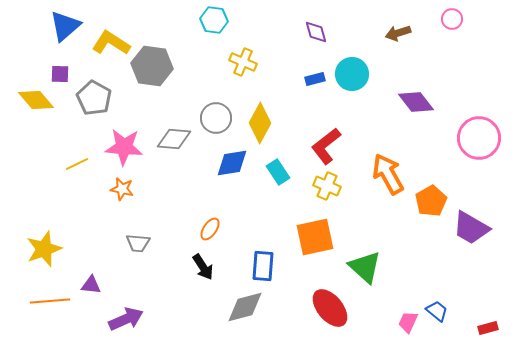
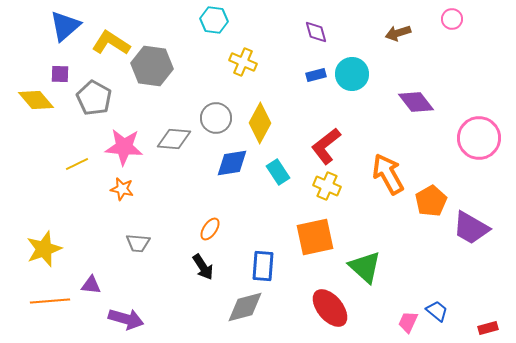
blue rectangle at (315, 79): moved 1 px right, 4 px up
purple arrow at (126, 319): rotated 40 degrees clockwise
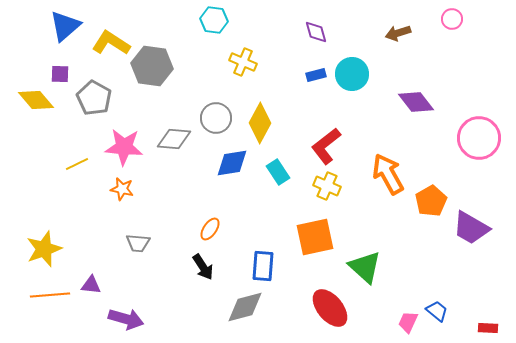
orange line at (50, 301): moved 6 px up
red rectangle at (488, 328): rotated 18 degrees clockwise
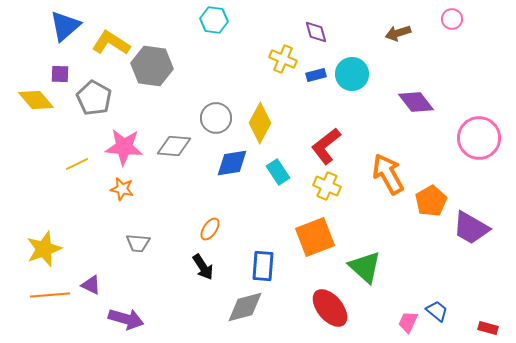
yellow cross at (243, 62): moved 40 px right, 3 px up
gray diamond at (174, 139): moved 7 px down
orange square at (315, 237): rotated 9 degrees counterclockwise
purple triangle at (91, 285): rotated 20 degrees clockwise
red rectangle at (488, 328): rotated 12 degrees clockwise
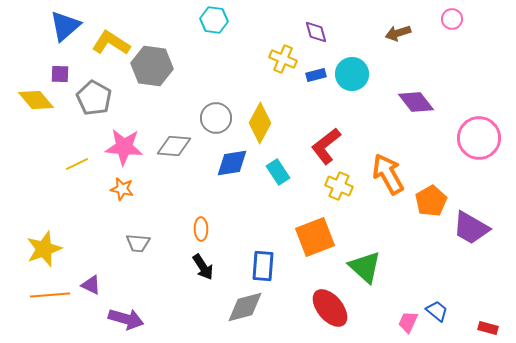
yellow cross at (327, 186): moved 12 px right
orange ellipse at (210, 229): moved 9 px left; rotated 35 degrees counterclockwise
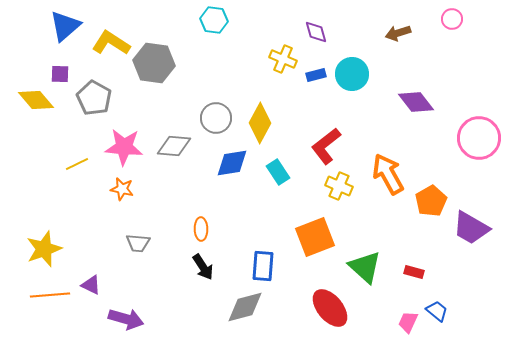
gray hexagon at (152, 66): moved 2 px right, 3 px up
red rectangle at (488, 328): moved 74 px left, 56 px up
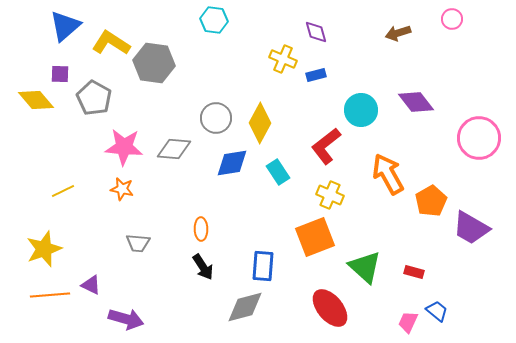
cyan circle at (352, 74): moved 9 px right, 36 px down
gray diamond at (174, 146): moved 3 px down
yellow line at (77, 164): moved 14 px left, 27 px down
yellow cross at (339, 186): moved 9 px left, 9 px down
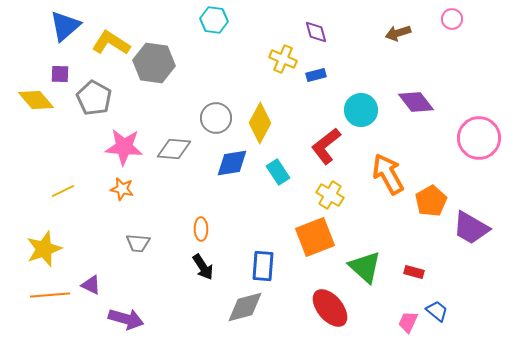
yellow cross at (330, 195): rotated 8 degrees clockwise
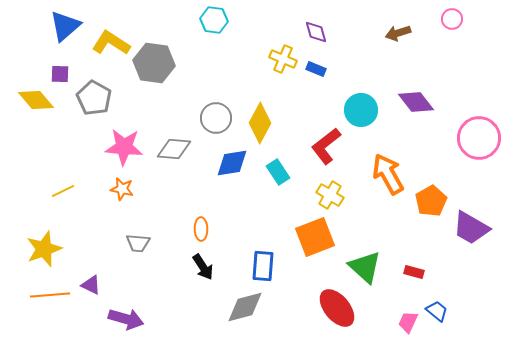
blue rectangle at (316, 75): moved 6 px up; rotated 36 degrees clockwise
red ellipse at (330, 308): moved 7 px right
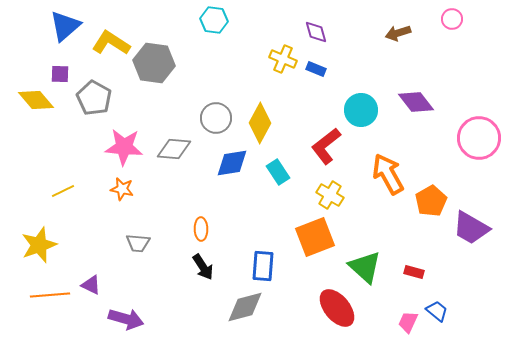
yellow star at (44, 249): moved 5 px left, 4 px up
